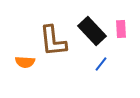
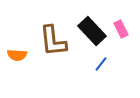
pink rectangle: rotated 24 degrees counterclockwise
orange semicircle: moved 8 px left, 7 px up
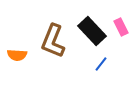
pink rectangle: moved 2 px up
brown L-shape: rotated 28 degrees clockwise
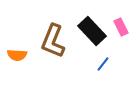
blue line: moved 2 px right
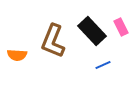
blue line: moved 1 px down; rotated 28 degrees clockwise
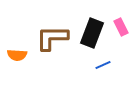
black rectangle: moved 2 px down; rotated 64 degrees clockwise
brown L-shape: moved 1 px left, 3 px up; rotated 68 degrees clockwise
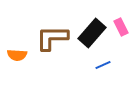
black rectangle: rotated 20 degrees clockwise
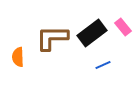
pink rectangle: moved 2 px right; rotated 12 degrees counterclockwise
black rectangle: rotated 12 degrees clockwise
orange semicircle: moved 1 px right, 2 px down; rotated 84 degrees clockwise
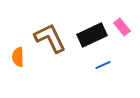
pink rectangle: moved 1 px left
black rectangle: moved 2 px down; rotated 12 degrees clockwise
brown L-shape: moved 2 px left; rotated 64 degrees clockwise
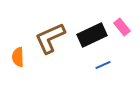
brown L-shape: rotated 88 degrees counterclockwise
